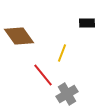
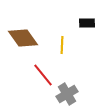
brown diamond: moved 4 px right, 2 px down
yellow line: moved 8 px up; rotated 18 degrees counterclockwise
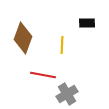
brown diamond: rotated 56 degrees clockwise
red line: rotated 40 degrees counterclockwise
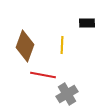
brown diamond: moved 2 px right, 8 px down
